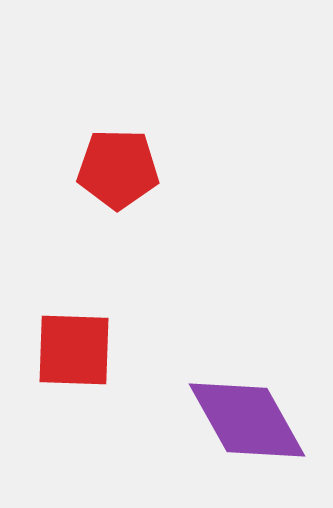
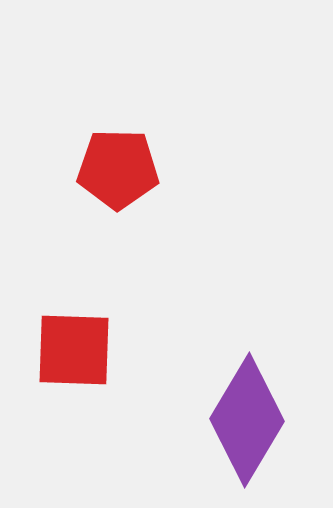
purple diamond: rotated 60 degrees clockwise
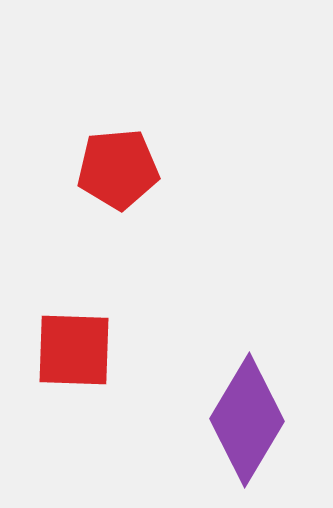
red pentagon: rotated 6 degrees counterclockwise
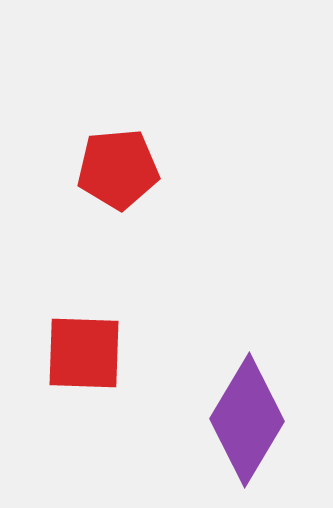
red square: moved 10 px right, 3 px down
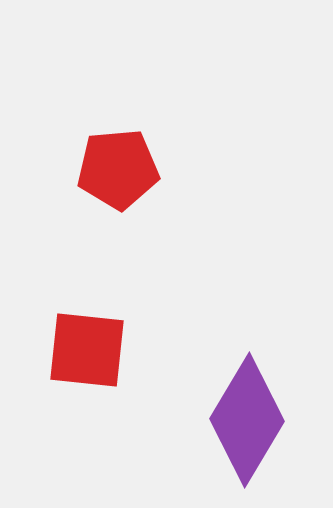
red square: moved 3 px right, 3 px up; rotated 4 degrees clockwise
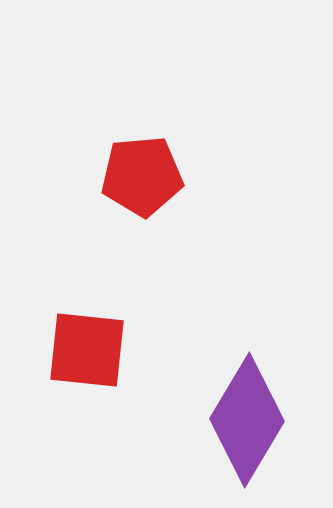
red pentagon: moved 24 px right, 7 px down
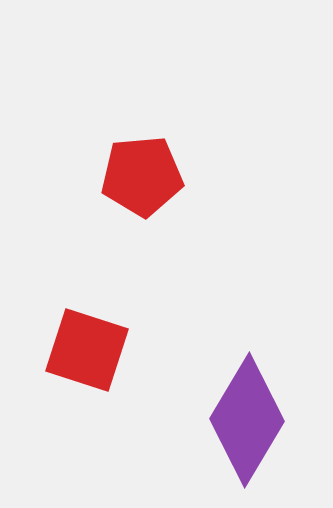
red square: rotated 12 degrees clockwise
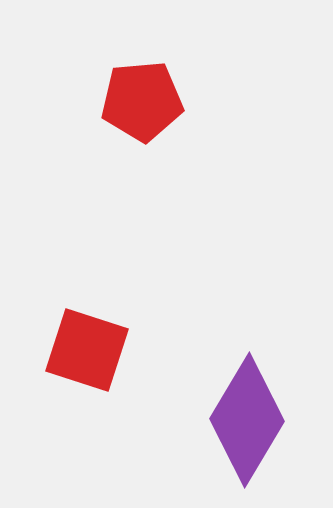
red pentagon: moved 75 px up
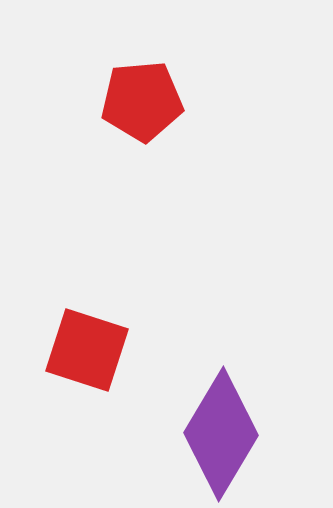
purple diamond: moved 26 px left, 14 px down
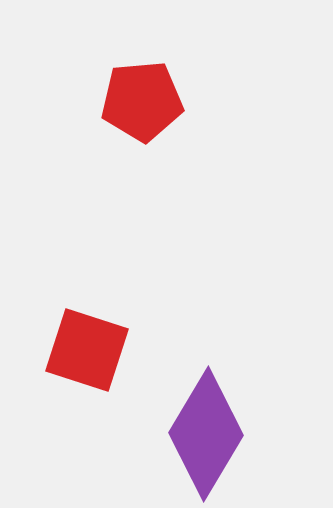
purple diamond: moved 15 px left
